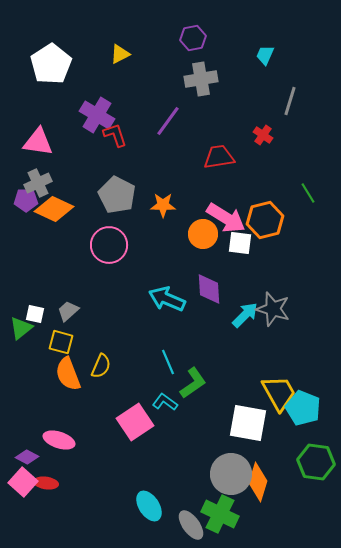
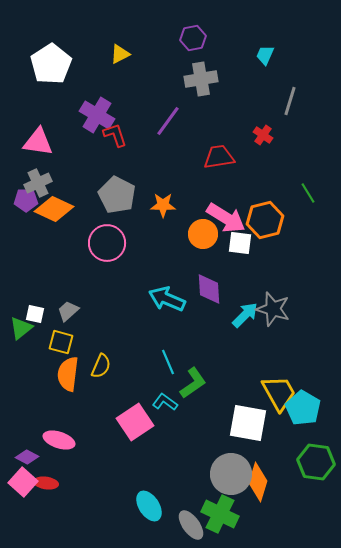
pink circle at (109, 245): moved 2 px left, 2 px up
orange semicircle at (68, 374): rotated 28 degrees clockwise
cyan pentagon at (303, 408): rotated 8 degrees clockwise
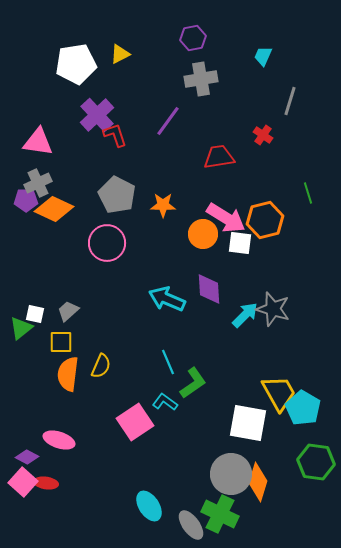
cyan trapezoid at (265, 55): moved 2 px left, 1 px down
white pentagon at (51, 64): moved 25 px right; rotated 24 degrees clockwise
purple cross at (97, 115): rotated 16 degrees clockwise
green line at (308, 193): rotated 15 degrees clockwise
yellow square at (61, 342): rotated 15 degrees counterclockwise
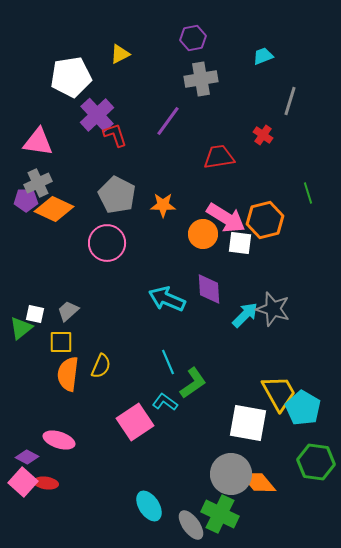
cyan trapezoid at (263, 56): rotated 45 degrees clockwise
white pentagon at (76, 64): moved 5 px left, 13 px down
orange diamond at (258, 482): rotated 57 degrees counterclockwise
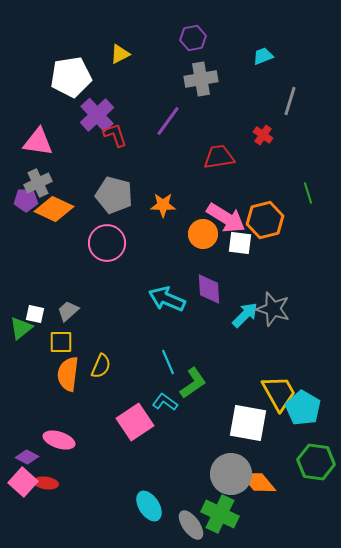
gray pentagon at (117, 195): moved 3 px left; rotated 12 degrees counterclockwise
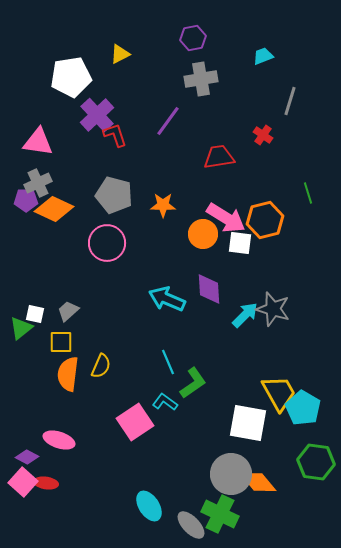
gray ellipse at (191, 525): rotated 8 degrees counterclockwise
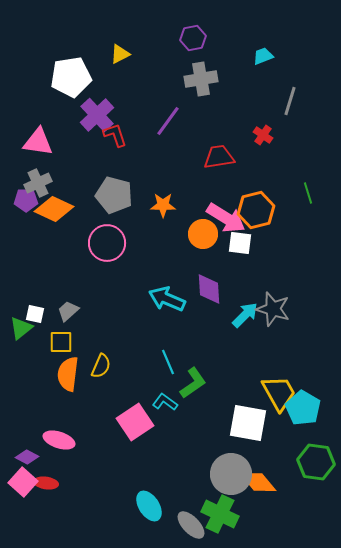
orange hexagon at (265, 220): moved 9 px left, 10 px up
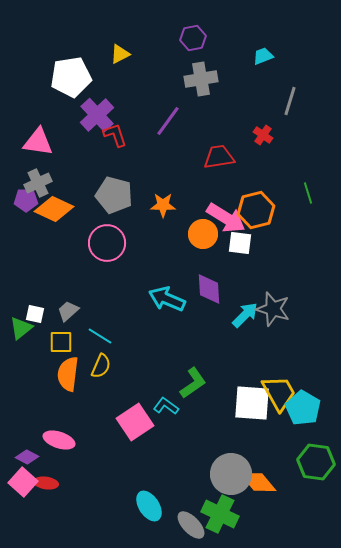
cyan line at (168, 362): moved 68 px left, 26 px up; rotated 35 degrees counterclockwise
cyan L-shape at (165, 402): moved 1 px right, 4 px down
white square at (248, 423): moved 4 px right, 20 px up; rotated 6 degrees counterclockwise
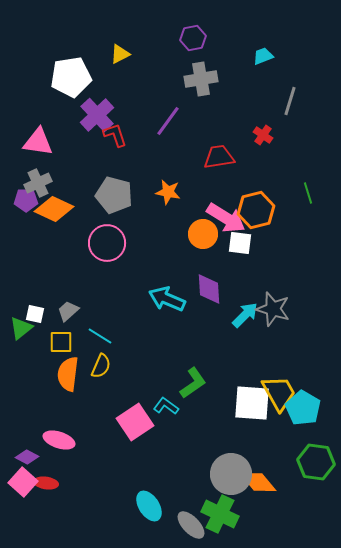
orange star at (163, 205): moved 5 px right, 13 px up; rotated 10 degrees clockwise
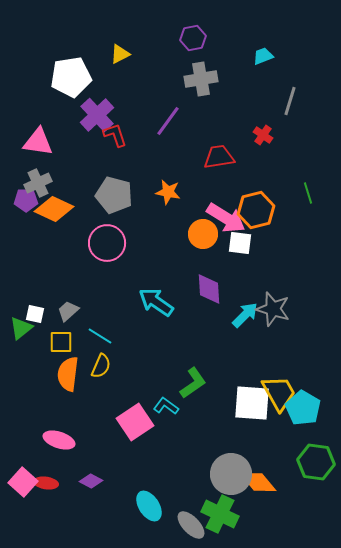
cyan arrow at (167, 299): moved 11 px left, 3 px down; rotated 12 degrees clockwise
purple diamond at (27, 457): moved 64 px right, 24 px down
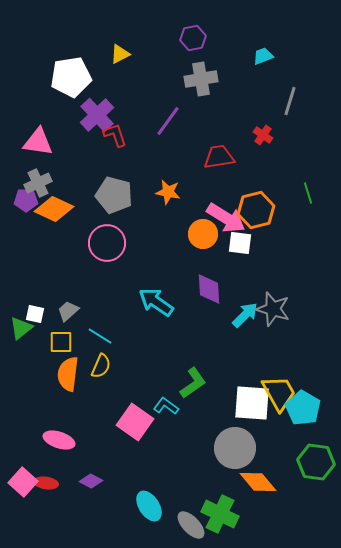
pink square at (135, 422): rotated 21 degrees counterclockwise
gray circle at (231, 474): moved 4 px right, 26 px up
